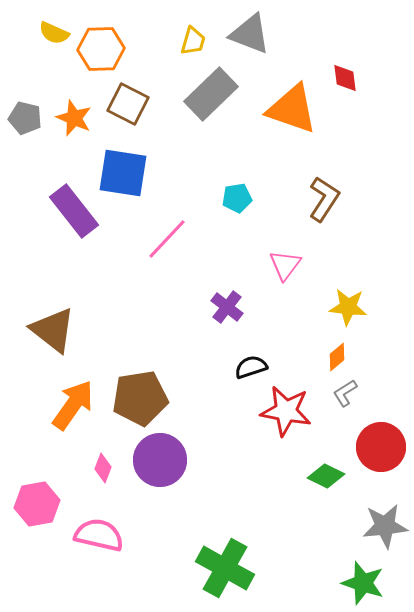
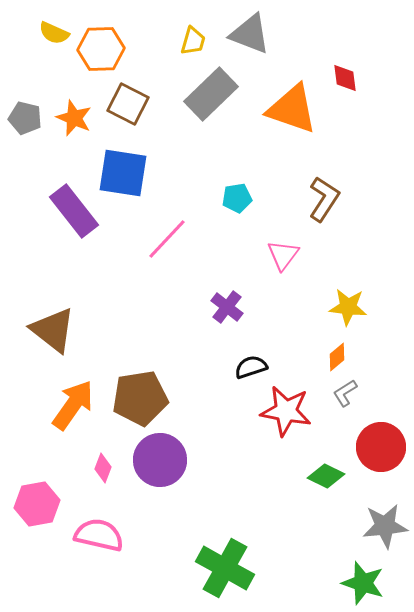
pink triangle: moved 2 px left, 10 px up
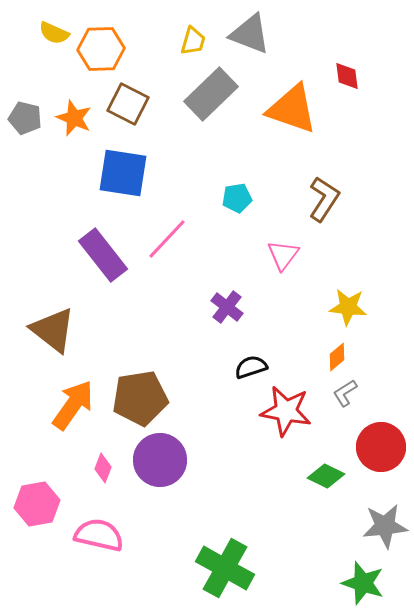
red diamond: moved 2 px right, 2 px up
purple rectangle: moved 29 px right, 44 px down
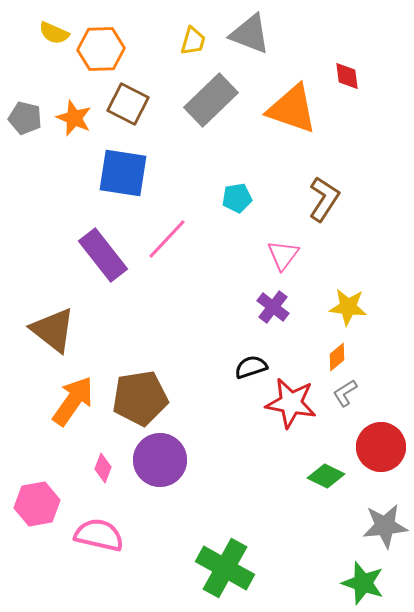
gray rectangle: moved 6 px down
purple cross: moved 46 px right
orange arrow: moved 4 px up
red star: moved 5 px right, 8 px up
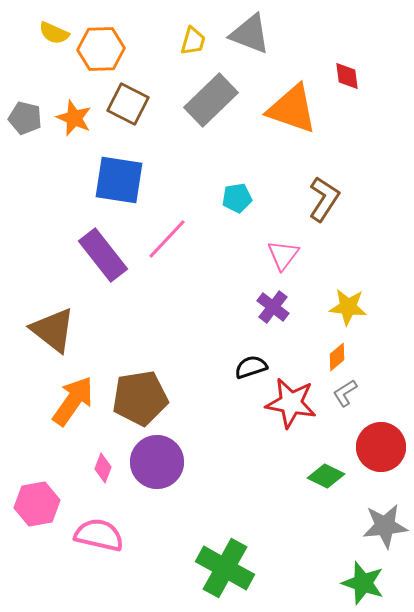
blue square: moved 4 px left, 7 px down
purple circle: moved 3 px left, 2 px down
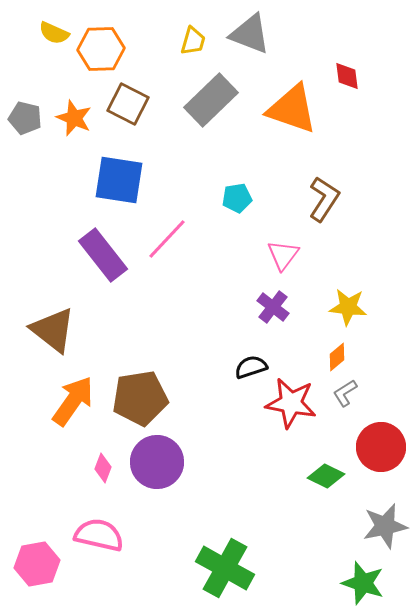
pink hexagon: moved 60 px down
gray star: rotated 6 degrees counterclockwise
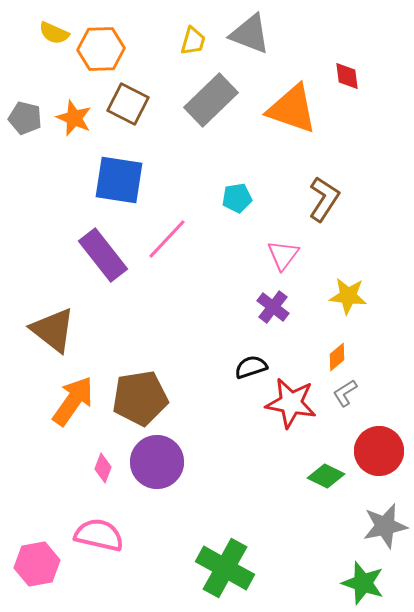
yellow star: moved 11 px up
red circle: moved 2 px left, 4 px down
